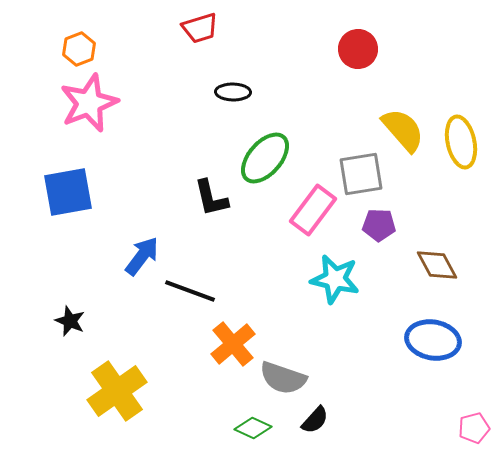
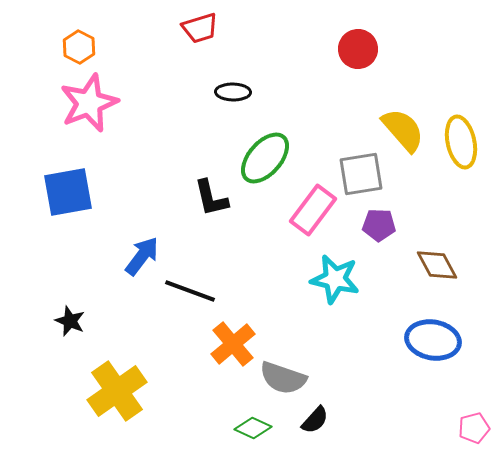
orange hexagon: moved 2 px up; rotated 12 degrees counterclockwise
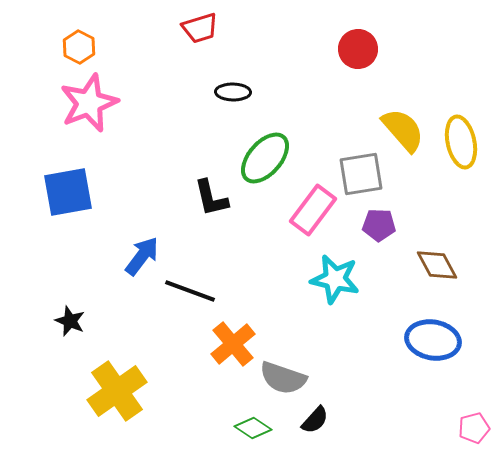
green diamond: rotated 9 degrees clockwise
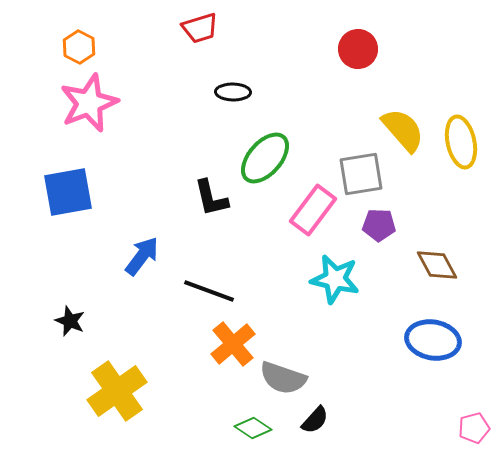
black line: moved 19 px right
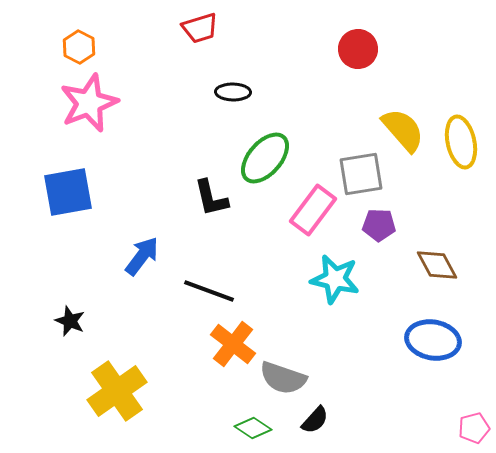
orange cross: rotated 12 degrees counterclockwise
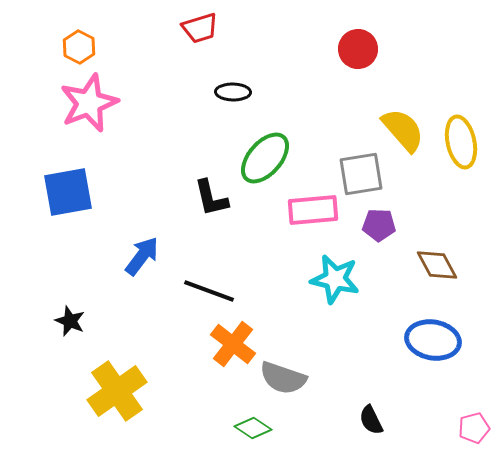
pink rectangle: rotated 48 degrees clockwise
black semicircle: moved 56 px right; rotated 112 degrees clockwise
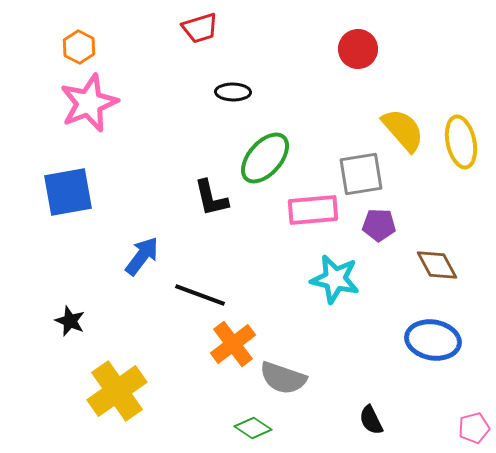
black line: moved 9 px left, 4 px down
orange cross: rotated 15 degrees clockwise
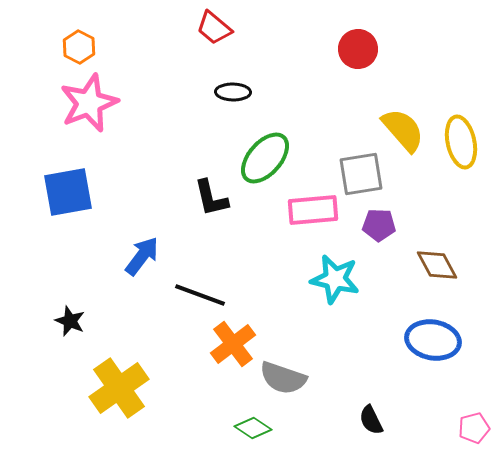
red trapezoid: moved 14 px right; rotated 57 degrees clockwise
yellow cross: moved 2 px right, 3 px up
